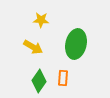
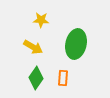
green diamond: moved 3 px left, 3 px up
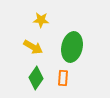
green ellipse: moved 4 px left, 3 px down
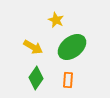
yellow star: moved 15 px right; rotated 21 degrees clockwise
green ellipse: rotated 40 degrees clockwise
orange rectangle: moved 5 px right, 2 px down
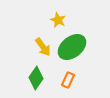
yellow star: moved 2 px right
yellow arrow: moved 10 px right; rotated 24 degrees clockwise
orange rectangle: rotated 21 degrees clockwise
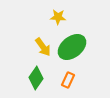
yellow star: moved 3 px up; rotated 21 degrees counterclockwise
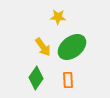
orange rectangle: rotated 28 degrees counterclockwise
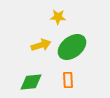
yellow arrow: moved 2 px left, 2 px up; rotated 72 degrees counterclockwise
green diamond: moved 5 px left, 4 px down; rotated 50 degrees clockwise
